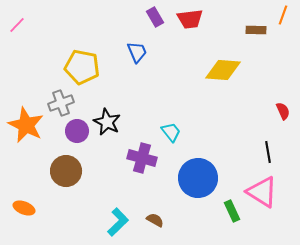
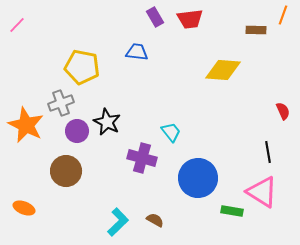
blue trapezoid: rotated 60 degrees counterclockwise
green rectangle: rotated 55 degrees counterclockwise
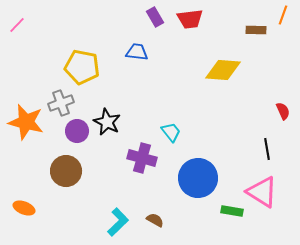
orange star: moved 3 px up; rotated 12 degrees counterclockwise
black line: moved 1 px left, 3 px up
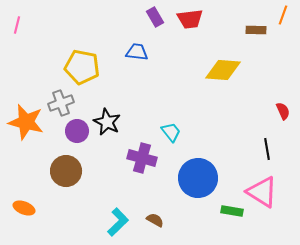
pink line: rotated 30 degrees counterclockwise
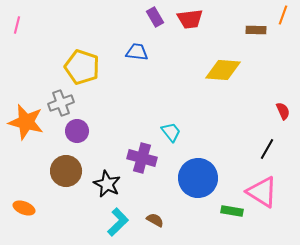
yellow pentagon: rotated 8 degrees clockwise
black star: moved 62 px down
black line: rotated 40 degrees clockwise
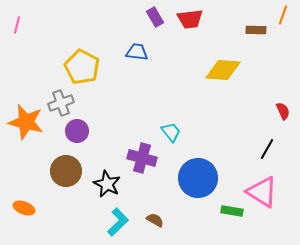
yellow pentagon: rotated 8 degrees clockwise
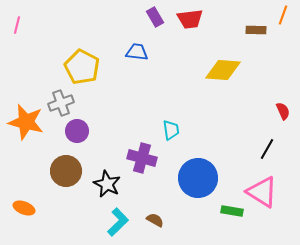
cyan trapezoid: moved 2 px up; rotated 30 degrees clockwise
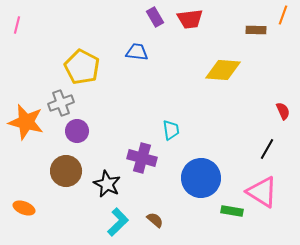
blue circle: moved 3 px right
brown semicircle: rotated 12 degrees clockwise
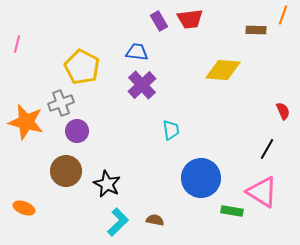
purple rectangle: moved 4 px right, 4 px down
pink line: moved 19 px down
purple cross: moved 73 px up; rotated 32 degrees clockwise
brown semicircle: rotated 30 degrees counterclockwise
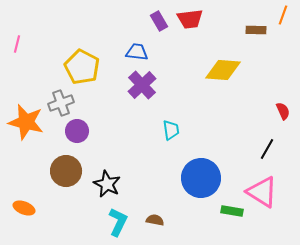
cyan L-shape: rotated 20 degrees counterclockwise
